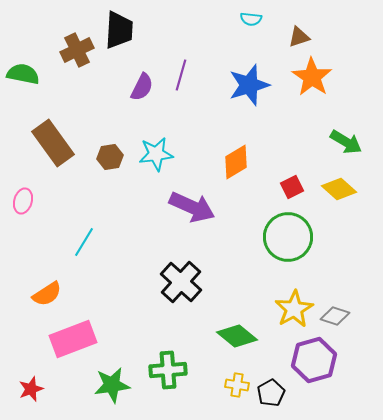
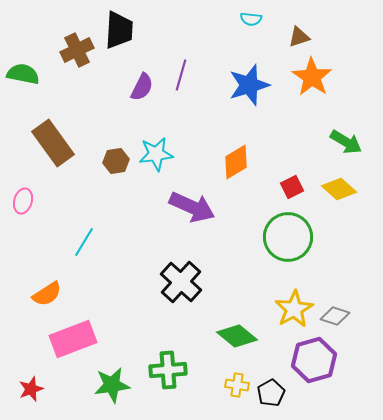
brown hexagon: moved 6 px right, 4 px down
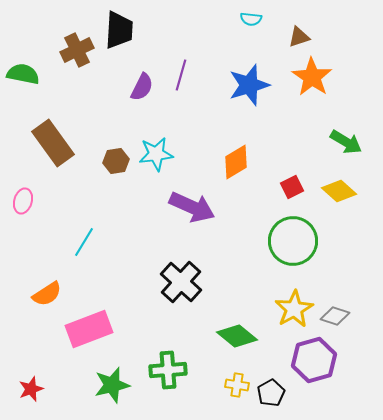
yellow diamond: moved 2 px down
green circle: moved 5 px right, 4 px down
pink rectangle: moved 16 px right, 10 px up
green star: rotated 6 degrees counterclockwise
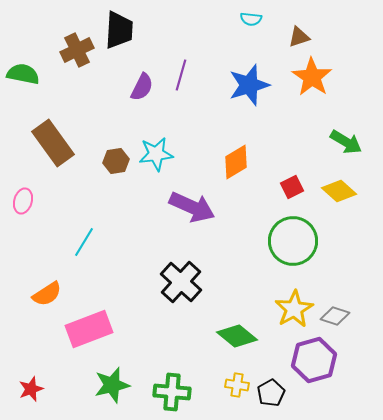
green cross: moved 4 px right, 22 px down; rotated 9 degrees clockwise
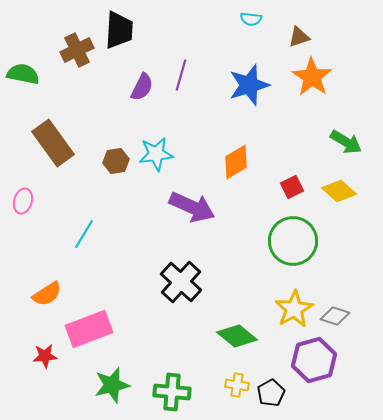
cyan line: moved 8 px up
red star: moved 14 px right, 33 px up; rotated 15 degrees clockwise
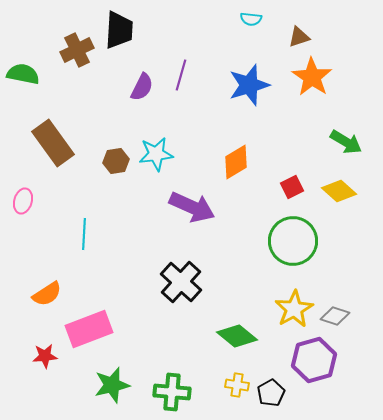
cyan line: rotated 28 degrees counterclockwise
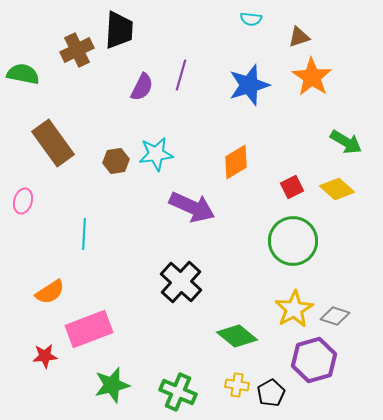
yellow diamond: moved 2 px left, 2 px up
orange semicircle: moved 3 px right, 2 px up
green cross: moved 6 px right; rotated 18 degrees clockwise
